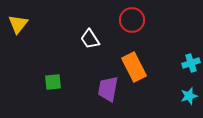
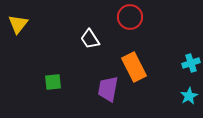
red circle: moved 2 px left, 3 px up
cyan star: rotated 12 degrees counterclockwise
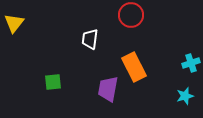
red circle: moved 1 px right, 2 px up
yellow triangle: moved 4 px left, 1 px up
white trapezoid: rotated 40 degrees clockwise
cyan star: moved 4 px left; rotated 12 degrees clockwise
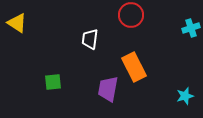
yellow triangle: moved 3 px right; rotated 35 degrees counterclockwise
cyan cross: moved 35 px up
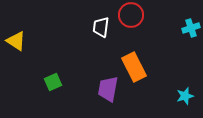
yellow triangle: moved 1 px left, 18 px down
white trapezoid: moved 11 px right, 12 px up
green square: rotated 18 degrees counterclockwise
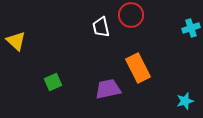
white trapezoid: rotated 20 degrees counterclockwise
yellow triangle: rotated 10 degrees clockwise
orange rectangle: moved 4 px right, 1 px down
purple trapezoid: rotated 68 degrees clockwise
cyan star: moved 5 px down
